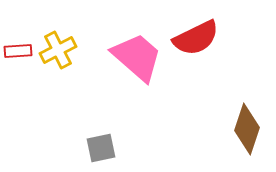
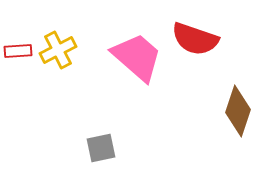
red semicircle: moved 1 px left, 1 px down; rotated 45 degrees clockwise
brown diamond: moved 9 px left, 18 px up
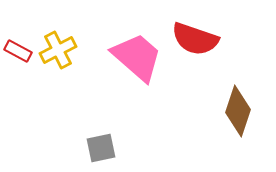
red rectangle: rotated 32 degrees clockwise
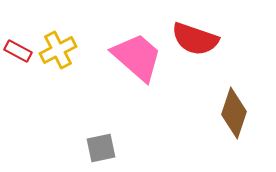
brown diamond: moved 4 px left, 2 px down
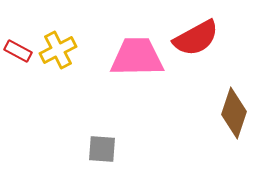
red semicircle: moved 1 px right, 1 px up; rotated 48 degrees counterclockwise
pink trapezoid: rotated 42 degrees counterclockwise
gray square: moved 1 px right, 1 px down; rotated 16 degrees clockwise
